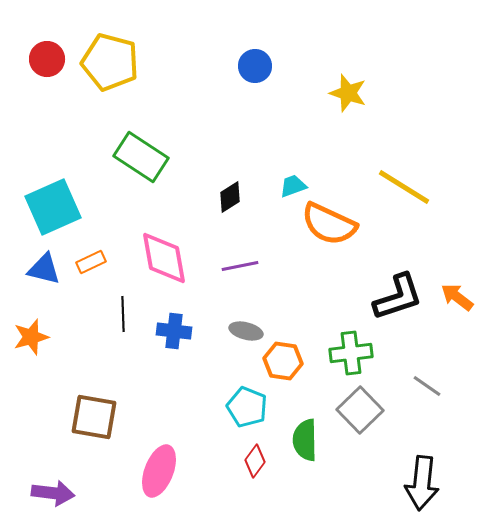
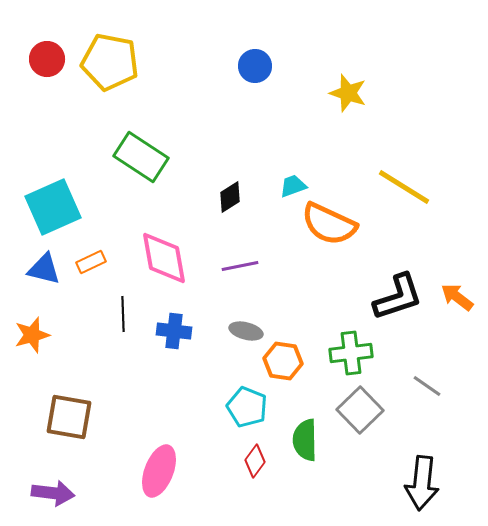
yellow pentagon: rotated 4 degrees counterclockwise
orange star: moved 1 px right, 2 px up
brown square: moved 25 px left
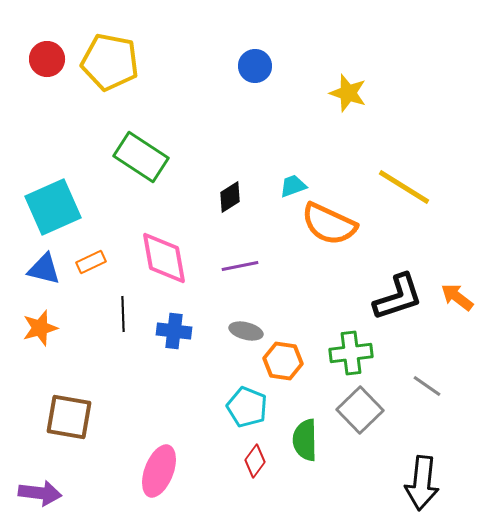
orange star: moved 8 px right, 7 px up
purple arrow: moved 13 px left
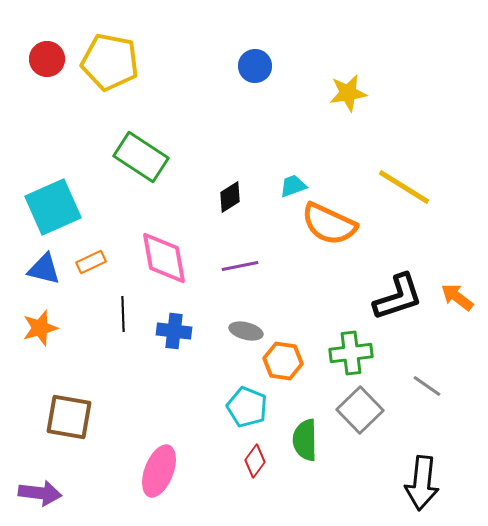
yellow star: rotated 27 degrees counterclockwise
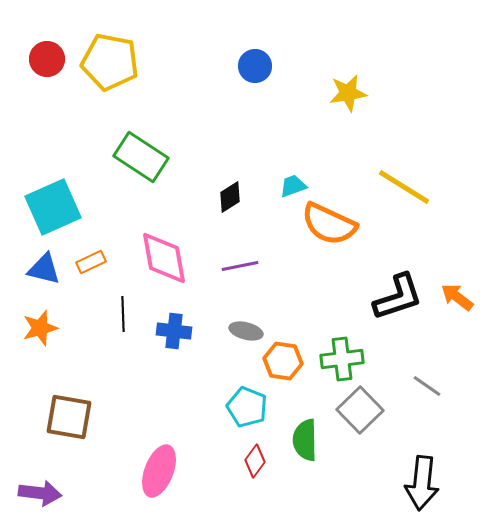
green cross: moved 9 px left, 6 px down
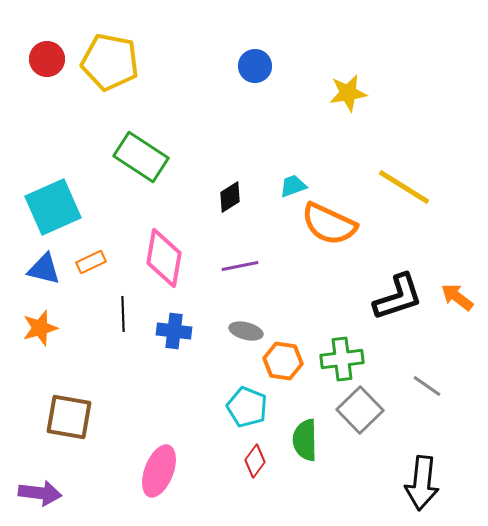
pink diamond: rotated 20 degrees clockwise
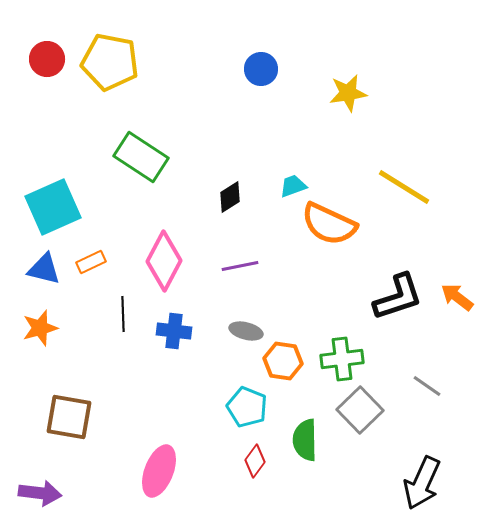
blue circle: moved 6 px right, 3 px down
pink diamond: moved 3 px down; rotated 18 degrees clockwise
black arrow: rotated 18 degrees clockwise
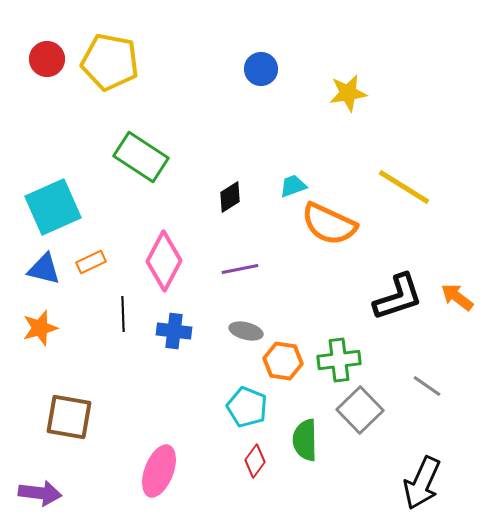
purple line: moved 3 px down
green cross: moved 3 px left, 1 px down
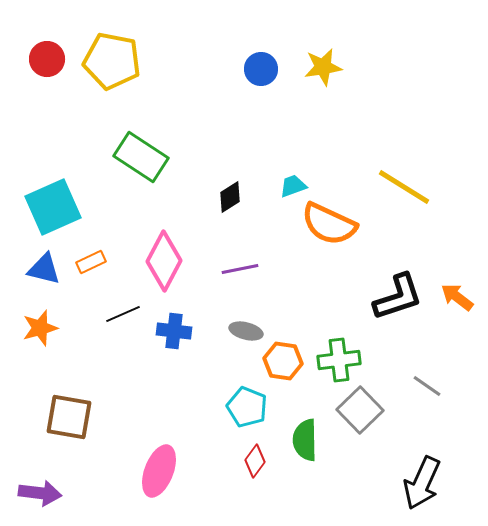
yellow pentagon: moved 2 px right, 1 px up
yellow star: moved 25 px left, 26 px up
black line: rotated 68 degrees clockwise
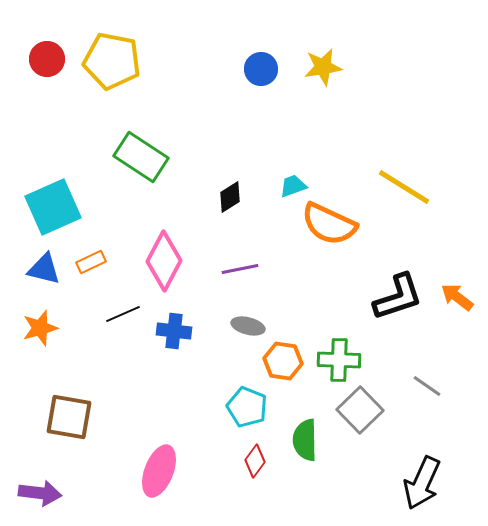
gray ellipse: moved 2 px right, 5 px up
green cross: rotated 9 degrees clockwise
